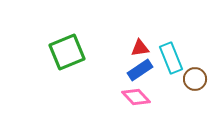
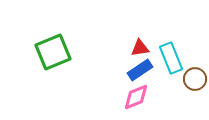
green square: moved 14 px left
pink diamond: rotated 68 degrees counterclockwise
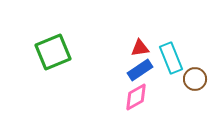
pink diamond: rotated 8 degrees counterclockwise
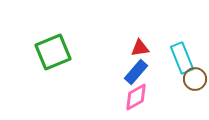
cyan rectangle: moved 11 px right
blue rectangle: moved 4 px left, 2 px down; rotated 15 degrees counterclockwise
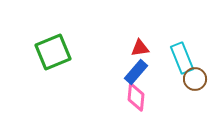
pink diamond: rotated 56 degrees counterclockwise
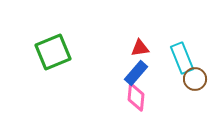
blue rectangle: moved 1 px down
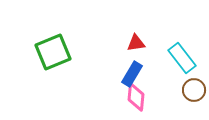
red triangle: moved 4 px left, 5 px up
cyan rectangle: rotated 16 degrees counterclockwise
blue rectangle: moved 4 px left, 1 px down; rotated 10 degrees counterclockwise
brown circle: moved 1 px left, 11 px down
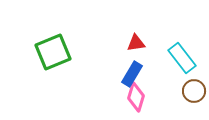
brown circle: moved 1 px down
pink diamond: rotated 12 degrees clockwise
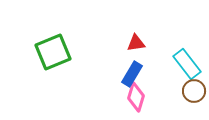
cyan rectangle: moved 5 px right, 6 px down
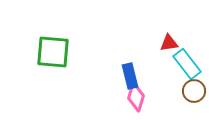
red triangle: moved 33 px right
green square: rotated 27 degrees clockwise
blue rectangle: moved 2 px left, 2 px down; rotated 45 degrees counterclockwise
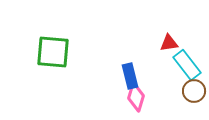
cyan rectangle: moved 1 px down
